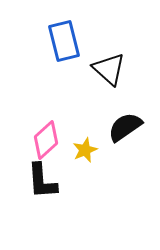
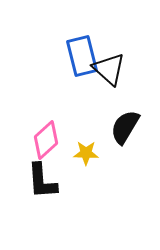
blue rectangle: moved 18 px right, 15 px down
black semicircle: rotated 24 degrees counterclockwise
yellow star: moved 1 px right, 3 px down; rotated 25 degrees clockwise
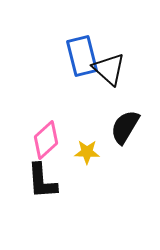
yellow star: moved 1 px right, 1 px up
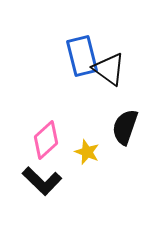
black triangle: rotated 6 degrees counterclockwise
black semicircle: rotated 12 degrees counterclockwise
yellow star: rotated 20 degrees clockwise
black L-shape: rotated 42 degrees counterclockwise
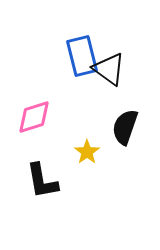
pink diamond: moved 12 px left, 23 px up; rotated 24 degrees clockwise
yellow star: rotated 15 degrees clockwise
black L-shape: rotated 36 degrees clockwise
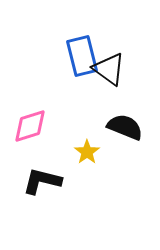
pink diamond: moved 4 px left, 9 px down
black semicircle: rotated 93 degrees clockwise
black L-shape: rotated 114 degrees clockwise
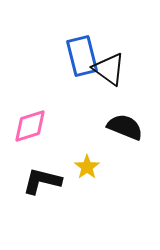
yellow star: moved 15 px down
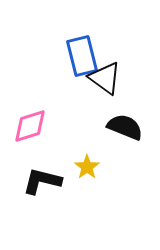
black triangle: moved 4 px left, 9 px down
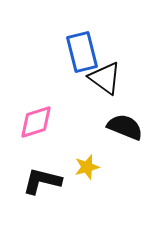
blue rectangle: moved 4 px up
pink diamond: moved 6 px right, 4 px up
yellow star: rotated 20 degrees clockwise
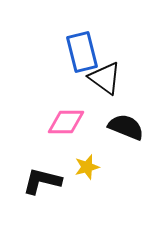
pink diamond: moved 30 px right; rotated 18 degrees clockwise
black semicircle: moved 1 px right
